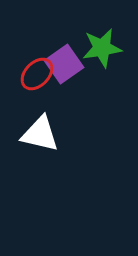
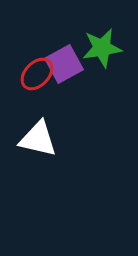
purple square: rotated 6 degrees clockwise
white triangle: moved 2 px left, 5 px down
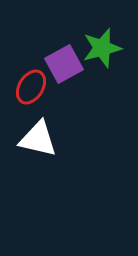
green star: rotated 6 degrees counterclockwise
red ellipse: moved 6 px left, 13 px down; rotated 12 degrees counterclockwise
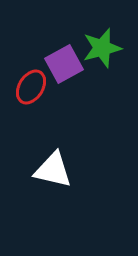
white triangle: moved 15 px right, 31 px down
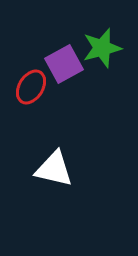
white triangle: moved 1 px right, 1 px up
